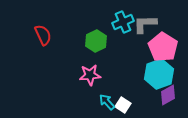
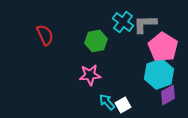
cyan cross: rotated 30 degrees counterclockwise
red semicircle: moved 2 px right
green hexagon: rotated 15 degrees clockwise
white square: rotated 28 degrees clockwise
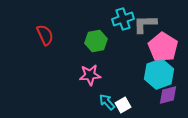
cyan cross: moved 3 px up; rotated 35 degrees clockwise
purple diamond: rotated 15 degrees clockwise
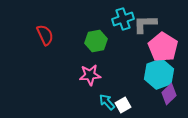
purple diamond: moved 1 px right, 1 px up; rotated 30 degrees counterclockwise
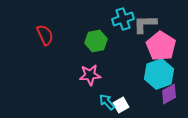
pink pentagon: moved 2 px left, 1 px up
purple diamond: rotated 15 degrees clockwise
white square: moved 2 px left
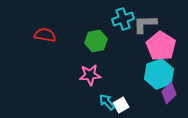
red semicircle: rotated 55 degrees counterclockwise
purple diamond: moved 1 px up; rotated 15 degrees counterclockwise
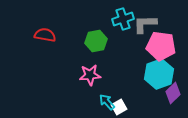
pink pentagon: rotated 24 degrees counterclockwise
purple diamond: moved 4 px right
white square: moved 2 px left, 2 px down
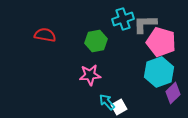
pink pentagon: moved 4 px up; rotated 8 degrees clockwise
cyan hexagon: moved 2 px up
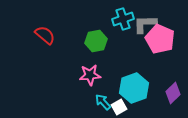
red semicircle: rotated 30 degrees clockwise
pink pentagon: moved 1 px left, 3 px up; rotated 8 degrees clockwise
cyan hexagon: moved 25 px left, 16 px down
cyan arrow: moved 4 px left
